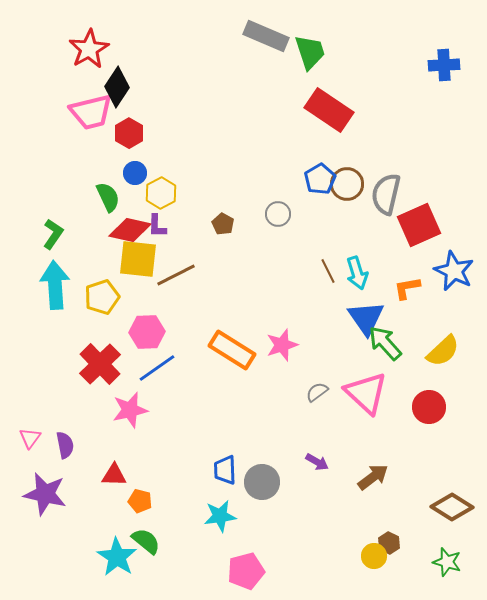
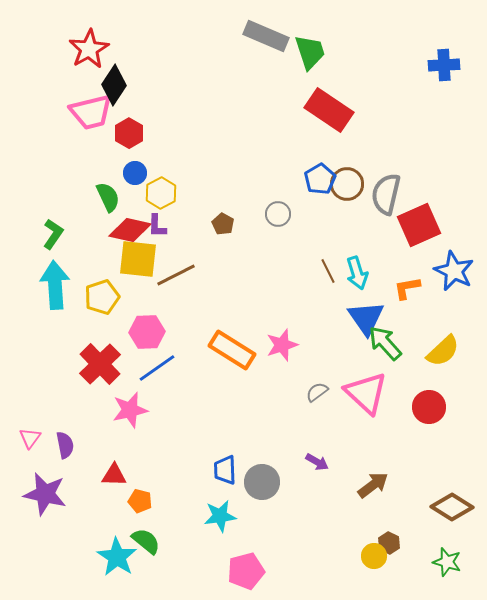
black diamond at (117, 87): moved 3 px left, 2 px up
brown arrow at (373, 477): moved 8 px down
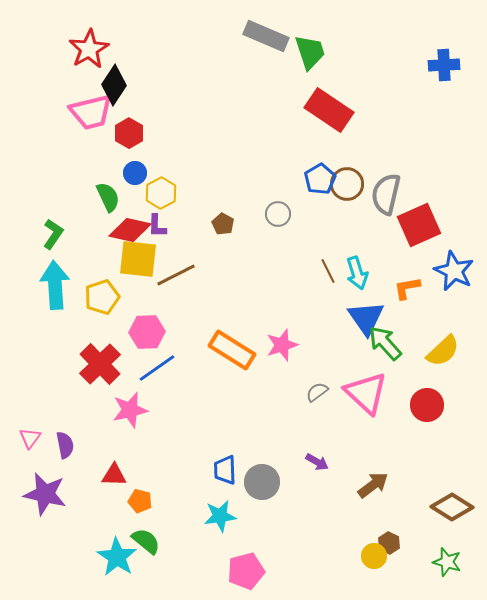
red circle at (429, 407): moved 2 px left, 2 px up
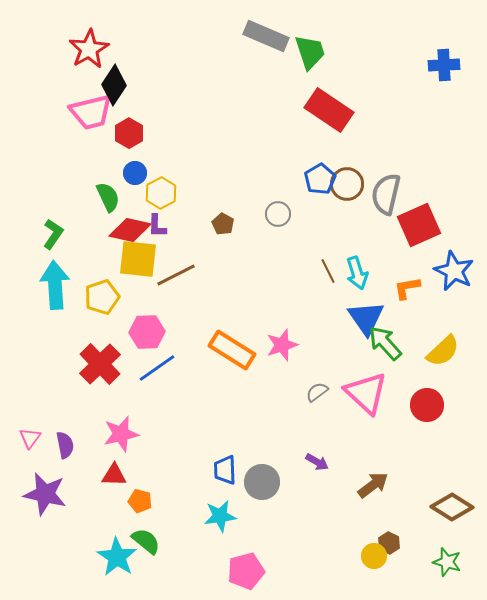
pink star at (130, 410): moved 9 px left, 24 px down
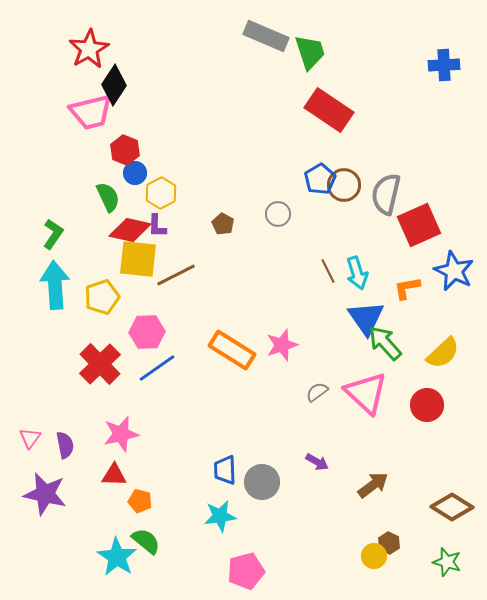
red hexagon at (129, 133): moved 4 px left, 17 px down; rotated 8 degrees counterclockwise
brown circle at (347, 184): moved 3 px left, 1 px down
yellow semicircle at (443, 351): moved 2 px down
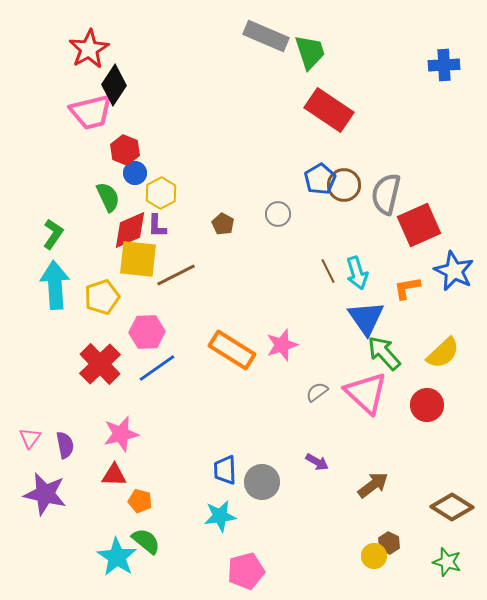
red diamond at (130, 230): rotated 36 degrees counterclockwise
green arrow at (385, 343): moved 1 px left, 10 px down
